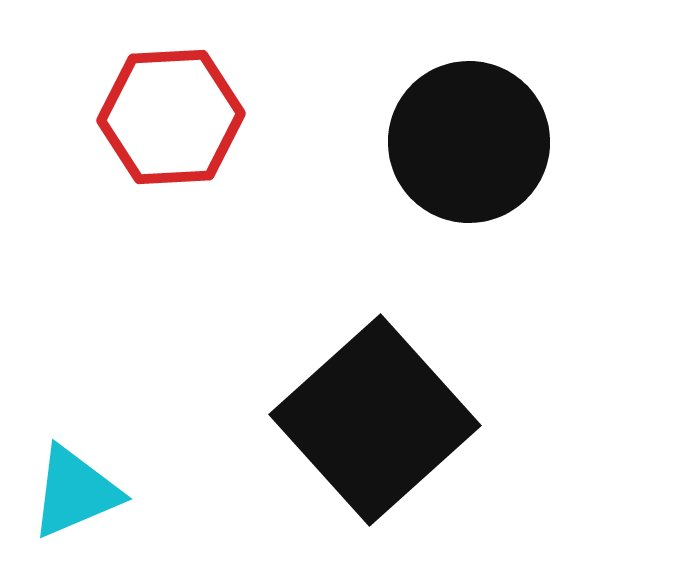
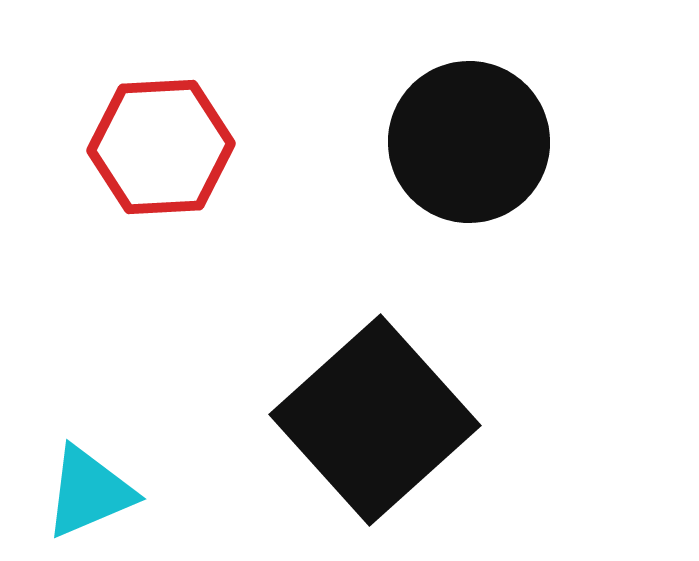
red hexagon: moved 10 px left, 30 px down
cyan triangle: moved 14 px right
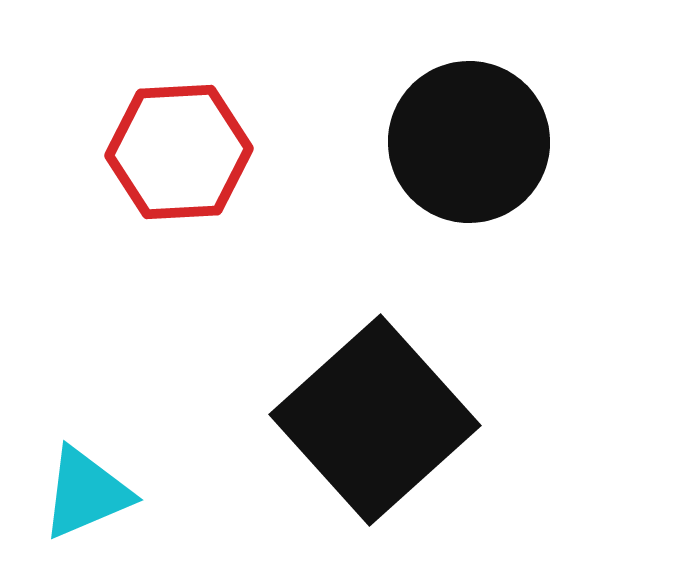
red hexagon: moved 18 px right, 5 px down
cyan triangle: moved 3 px left, 1 px down
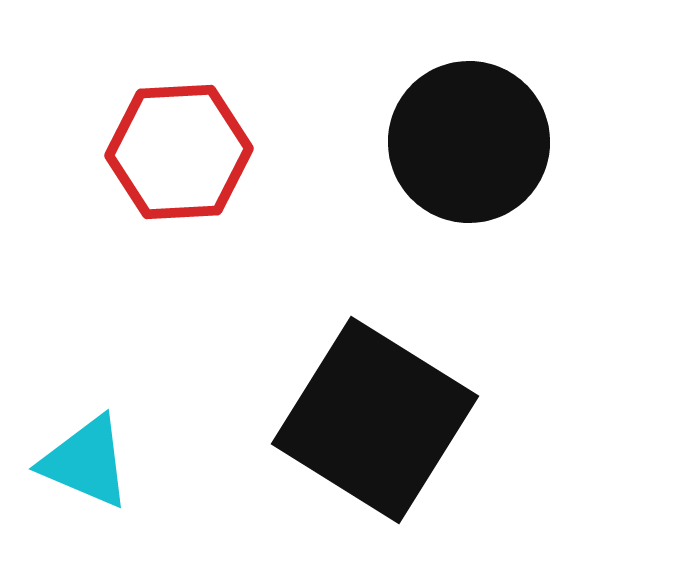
black square: rotated 16 degrees counterclockwise
cyan triangle: moved 31 px up; rotated 46 degrees clockwise
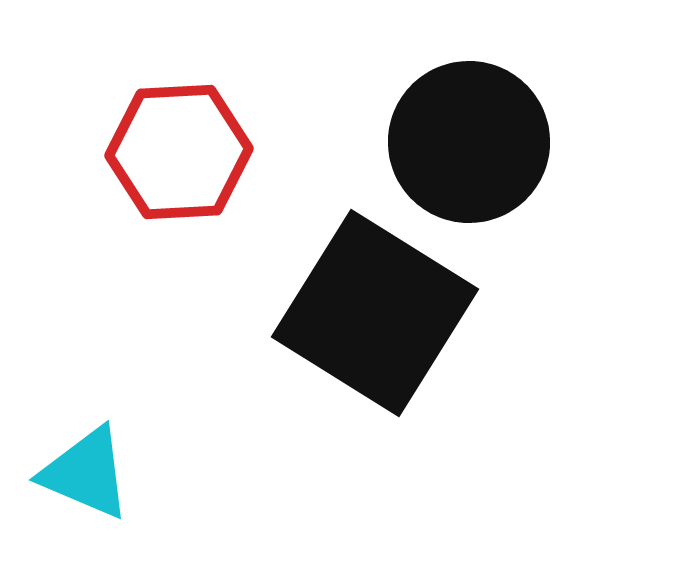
black square: moved 107 px up
cyan triangle: moved 11 px down
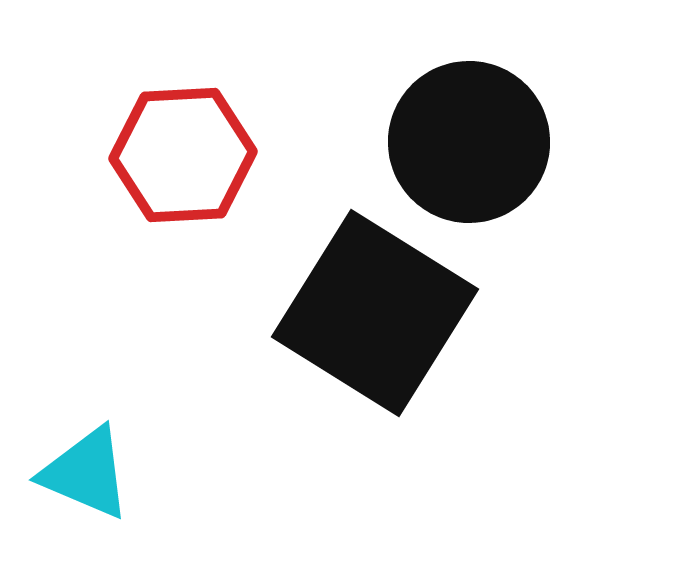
red hexagon: moved 4 px right, 3 px down
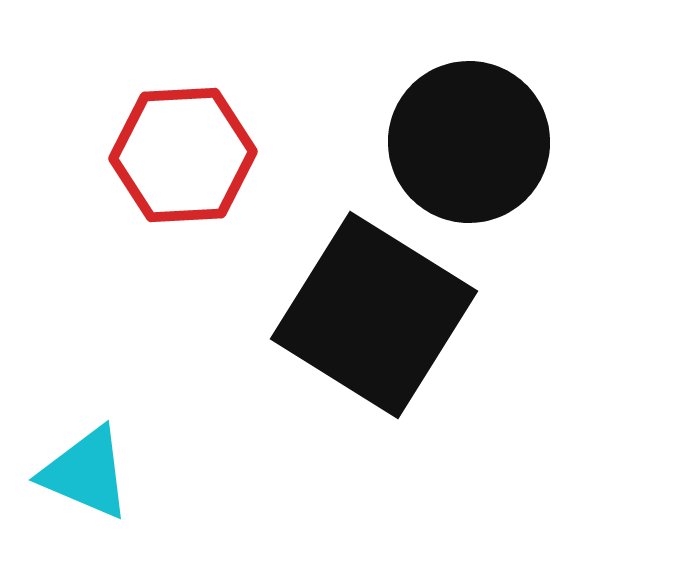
black square: moved 1 px left, 2 px down
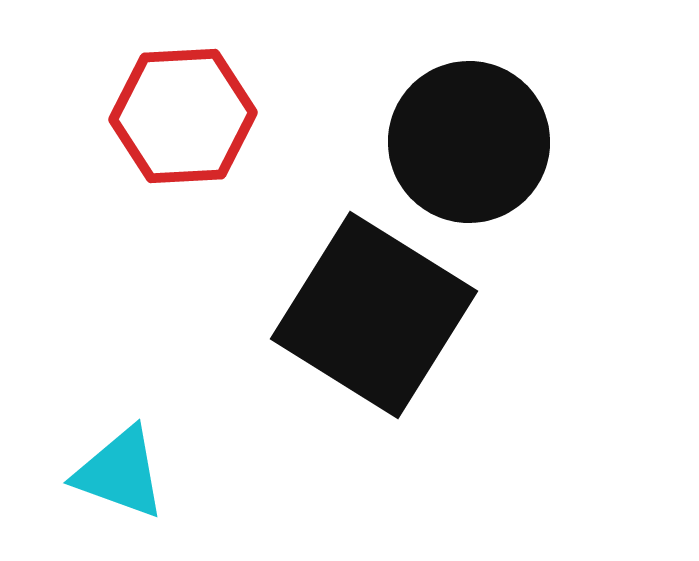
red hexagon: moved 39 px up
cyan triangle: moved 34 px right; rotated 3 degrees counterclockwise
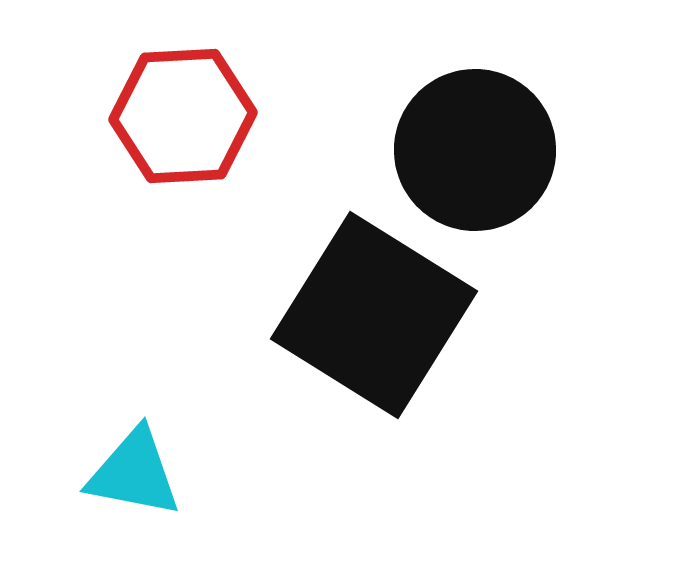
black circle: moved 6 px right, 8 px down
cyan triangle: moved 14 px right; rotated 9 degrees counterclockwise
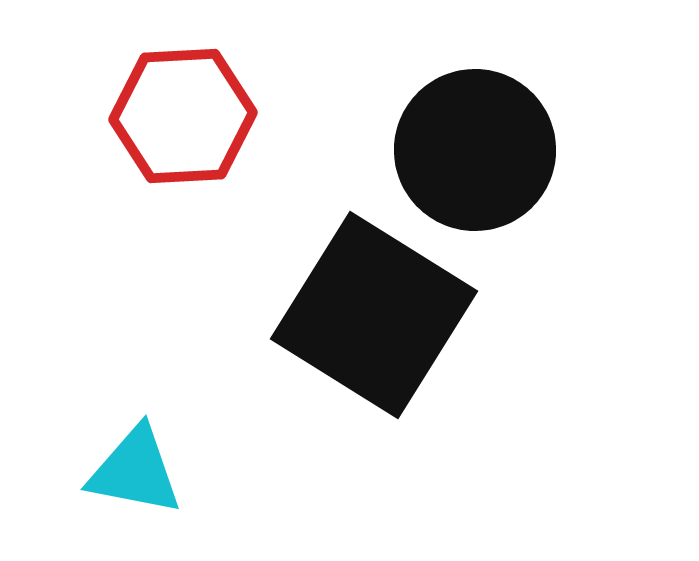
cyan triangle: moved 1 px right, 2 px up
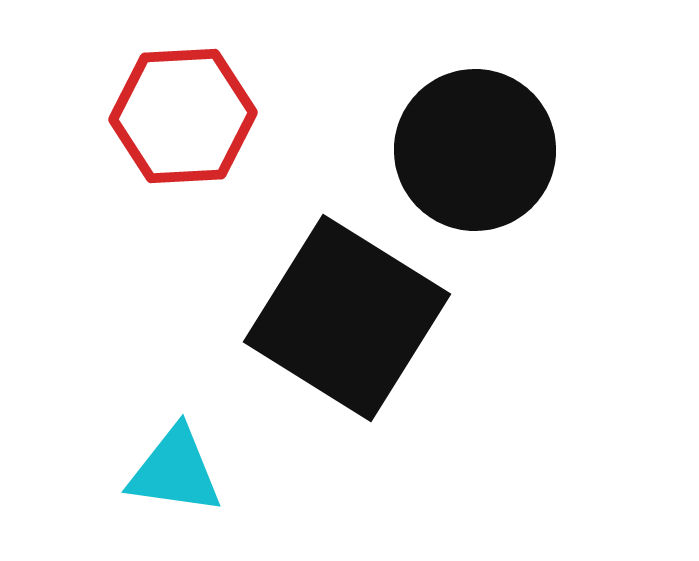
black square: moved 27 px left, 3 px down
cyan triangle: moved 40 px right; rotated 3 degrees counterclockwise
